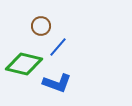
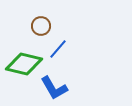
blue line: moved 2 px down
blue L-shape: moved 3 px left, 5 px down; rotated 40 degrees clockwise
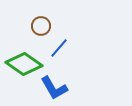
blue line: moved 1 px right, 1 px up
green diamond: rotated 21 degrees clockwise
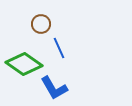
brown circle: moved 2 px up
blue line: rotated 65 degrees counterclockwise
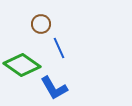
green diamond: moved 2 px left, 1 px down
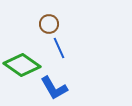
brown circle: moved 8 px right
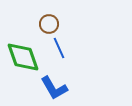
green diamond: moved 1 px right, 8 px up; rotated 36 degrees clockwise
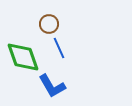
blue L-shape: moved 2 px left, 2 px up
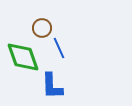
brown circle: moved 7 px left, 4 px down
blue L-shape: rotated 28 degrees clockwise
